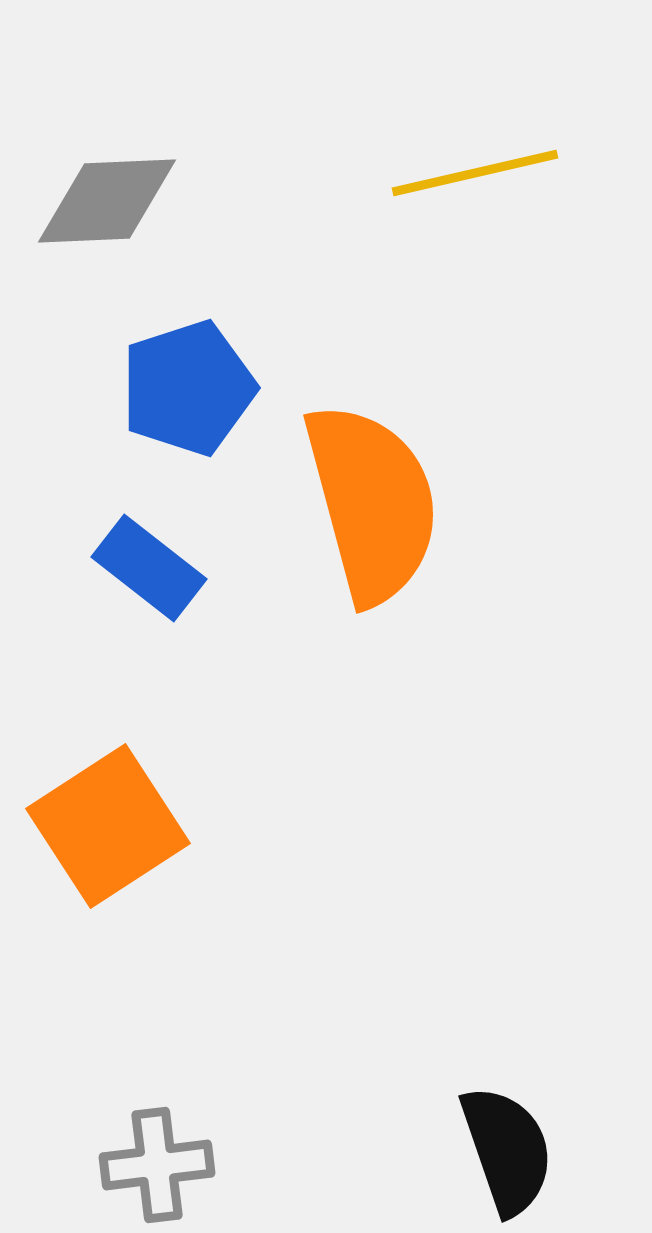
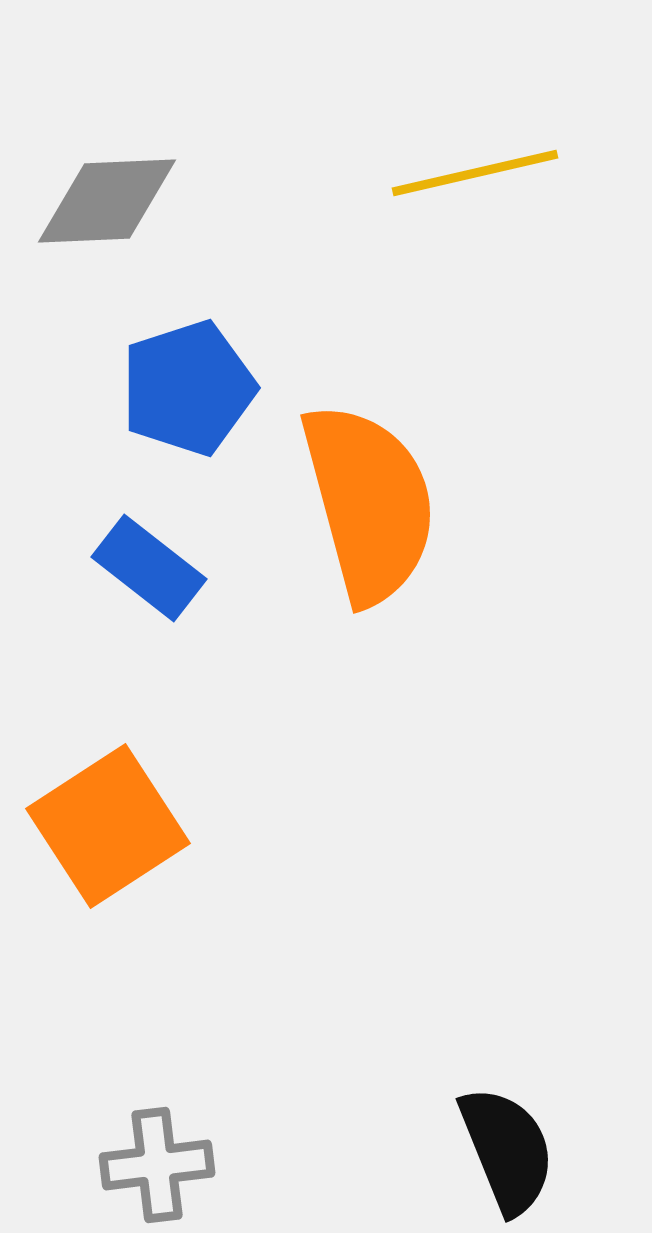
orange semicircle: moved 3 px left
black semicircle: rotated 3 degrees counterclockwise
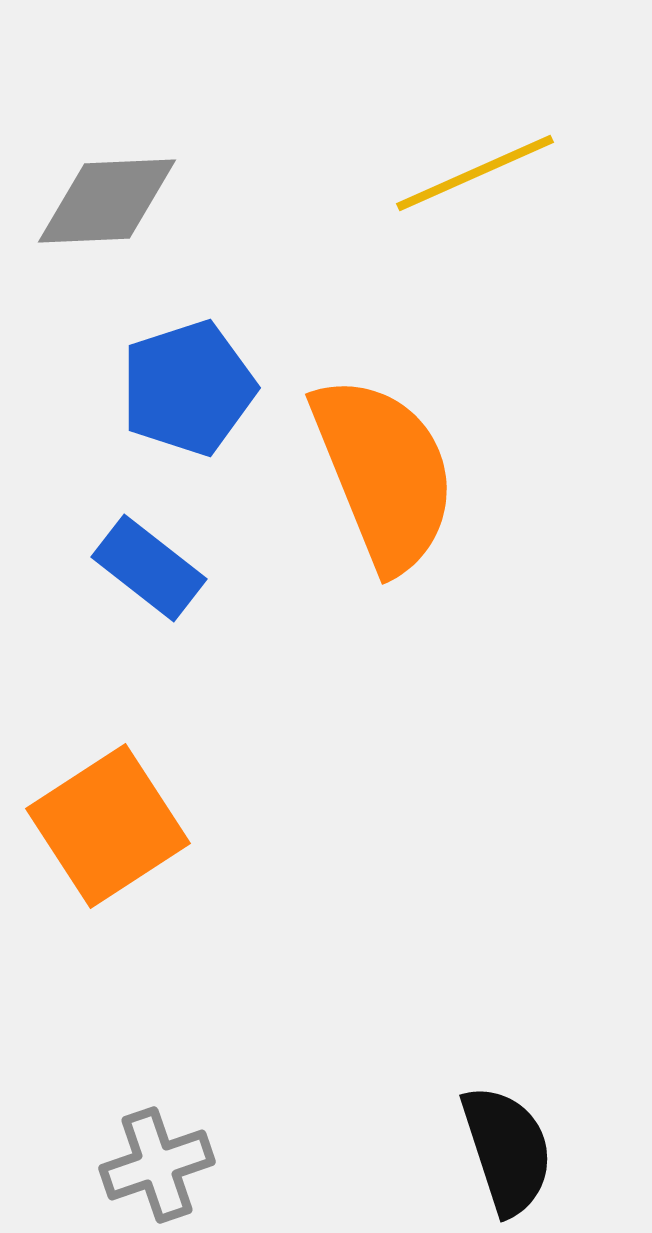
yellow line: rotated 11 degrees counterclockwise
orange semicircle: moved 15 px right, 30 px up; rotated 7 degrees counterclockwise
black semicircle: rotated 4 degrees clockwise
gray cross: rotated 12 degrees counterclockwise
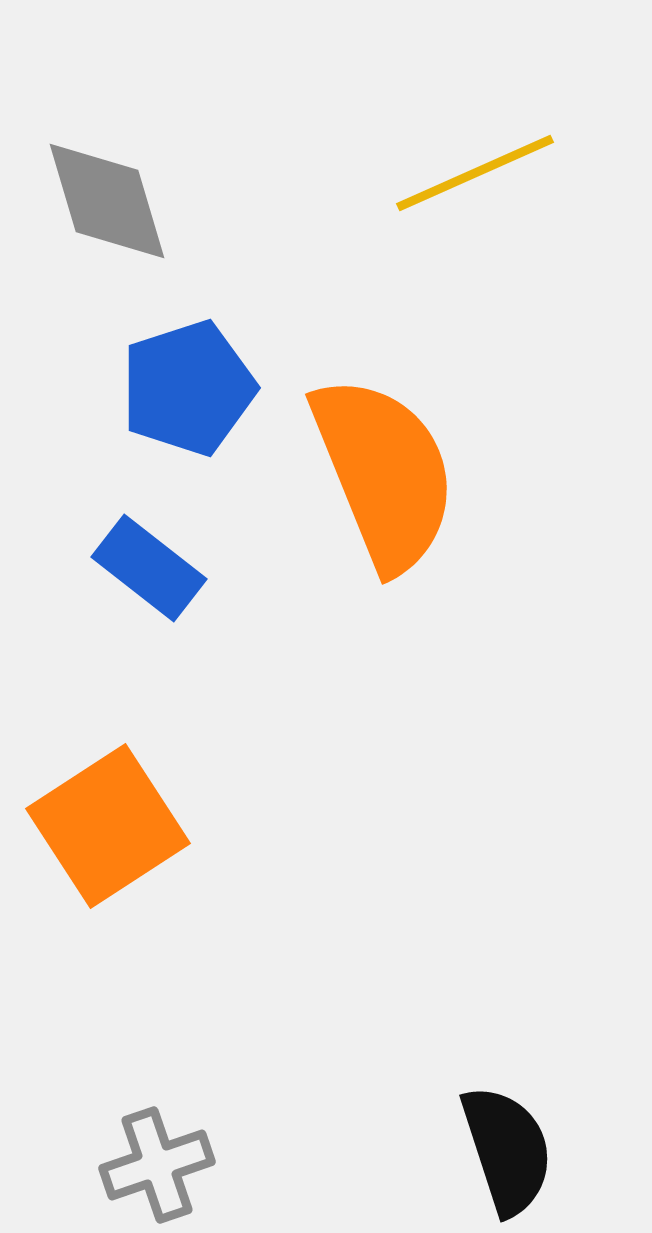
gray diamond: rotated 76 degrees clockwise
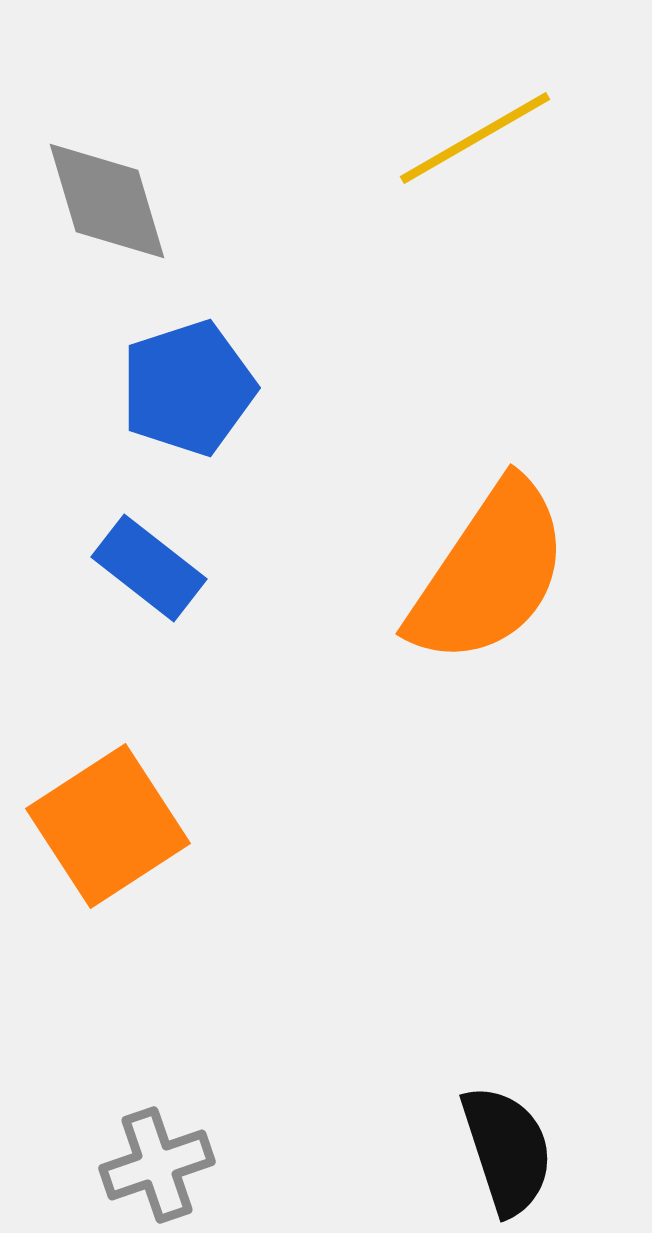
yellow line: moved 35 px up; rotated 6 degrees counterclockwise
orange semicircle: moved 105 px right, 100 px down; rotated 56 degrees clockwise
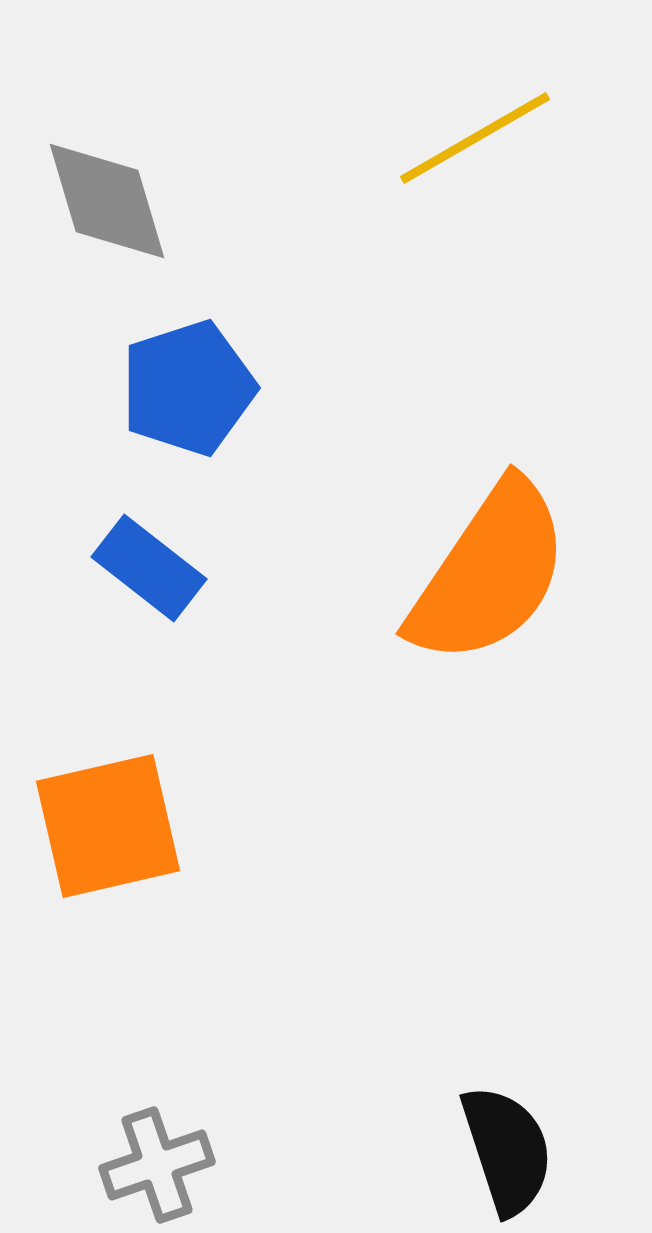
orange square: rotated 20 degrees clockwise
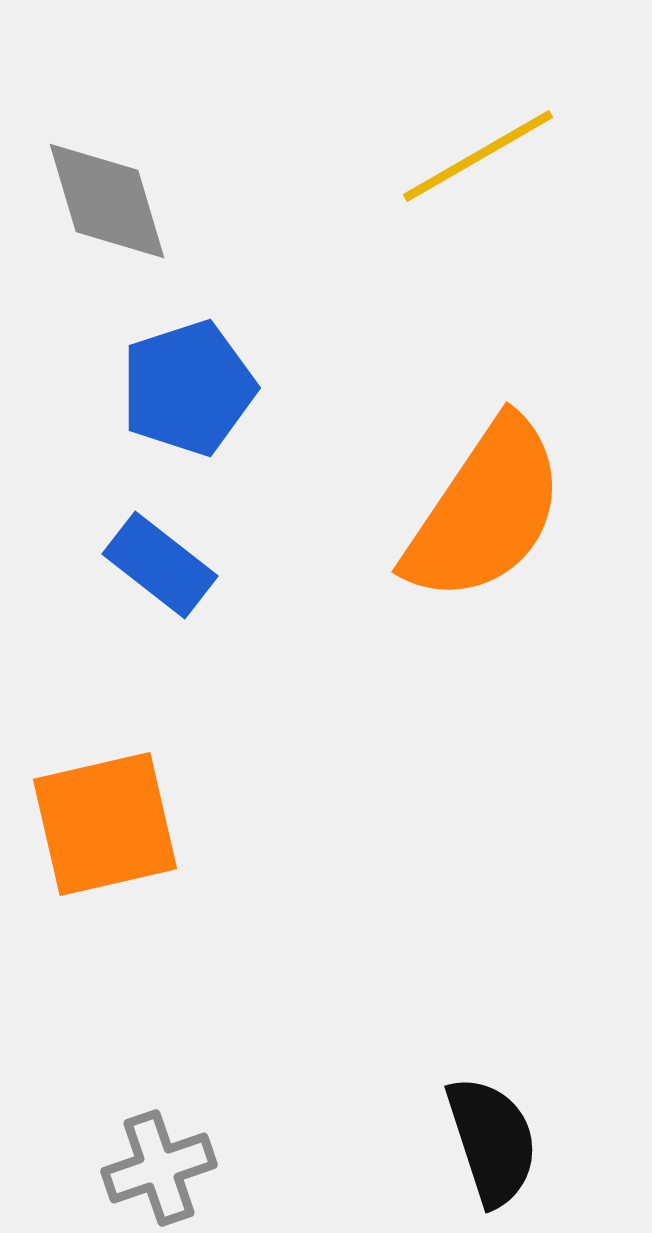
yellow line: moved 3 px right, 18 px down
blue rectangle: moved 11 px right, 3 px up
orange semicircle: moved 4 px left, 62 px up
orange square: moved 3 px left, 2 px up
black semicircle: moved 15 px left, 9 px up
gray cross: moved 2 px right, 3 px down
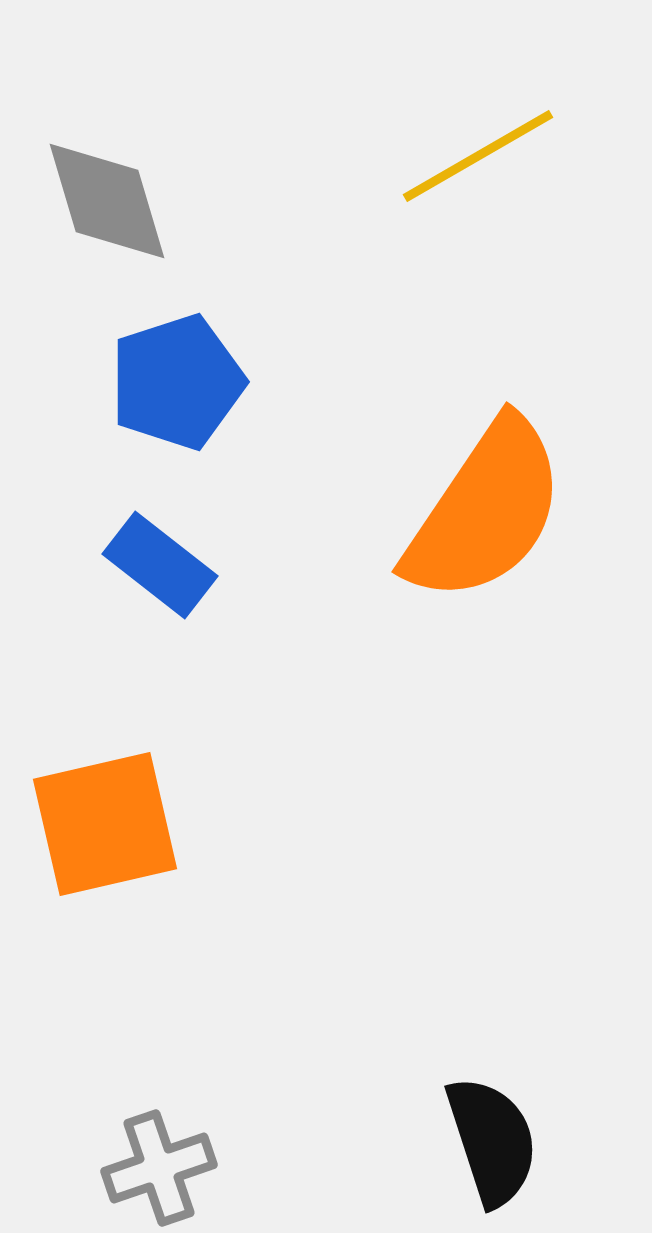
blue pentagon: moved 11 px left, 6 px up
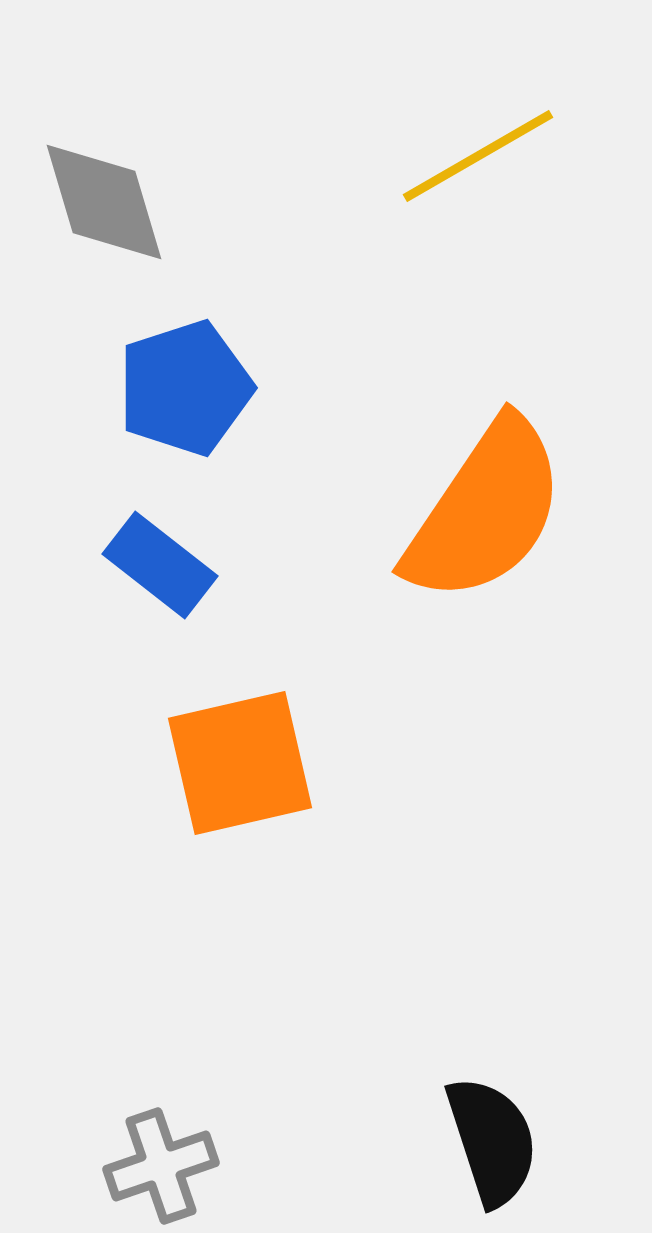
gray diamond: moved 3 px left, 1 px down
blue pentagon: moved 8 px right, 6 px down
orange square: moved 135 px right, 61 px up
gray cross: moved 2 px right, 2 px up
